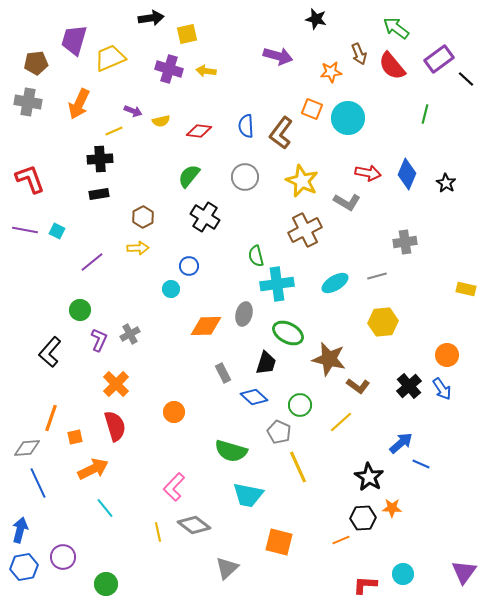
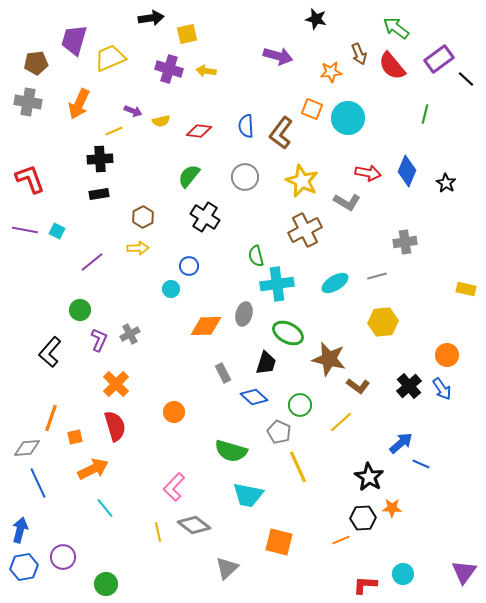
blue diamond at (407, 174): moved 3 px up
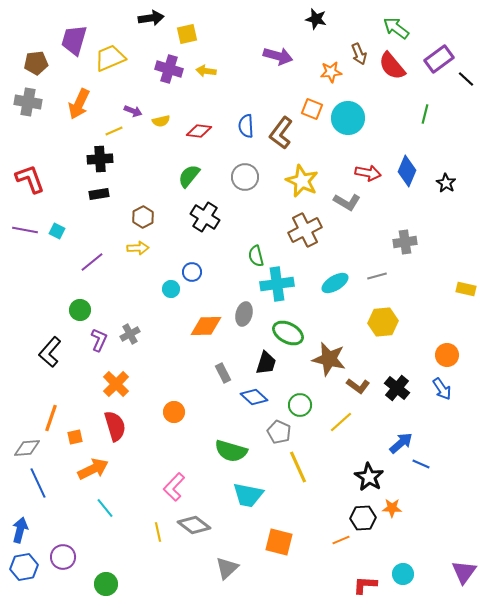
blue circle at (189, 266): moved 3 px right, 6 px down
black cross at (409, 386): moved 12 px left, 2 px down; rotated 10 degrees counterclockwise
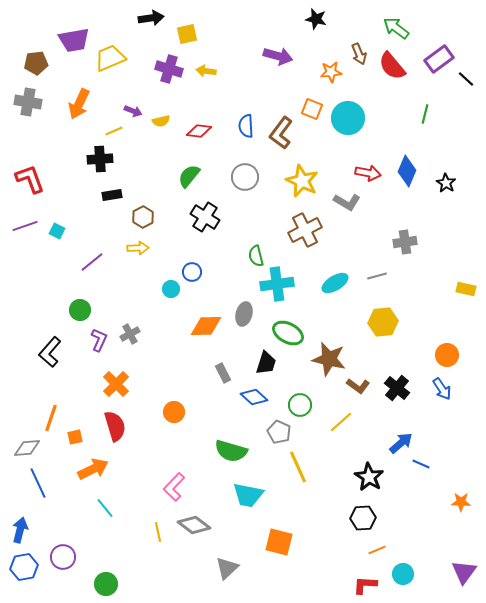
purple trapezoid at (74, 40): rotated 116 degrees counterclockwise
black rectangle at (99, 194): moved 13 px right, 1 px down
purple line at (25, 230): moved 4 px up; rotated 30 degrees counterclockwise
orange star at (392, 508): moved 69 px right, 6 px up
orange line at (341, 540): moved 36 px right, 10 px down
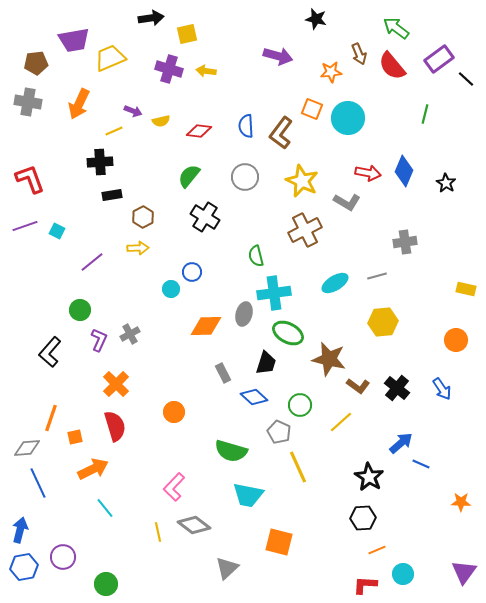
black cross at (100, 159): moved 3 px down
blue diamond at (407, 171): moved 3 px left
cyan cross at (277, 284): moved 3 px left, 9 px down
orange circle at (447, 355): moved 9 px right, 15 px up
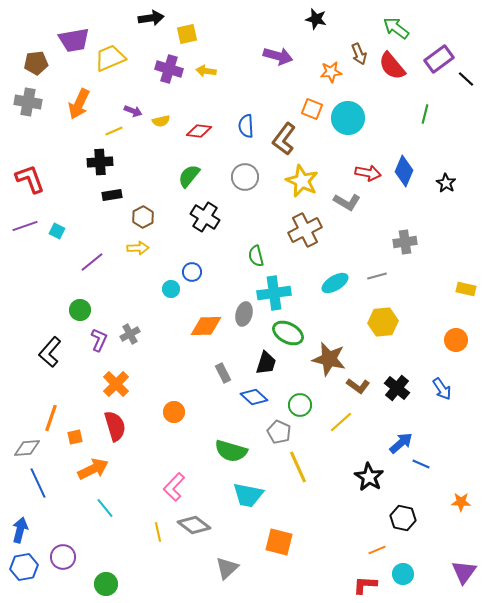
brown L-shape at (281, 133): moved 3 px right, 6 px down
black hexagon at (363, 518): moved 40 px right; rotated 15 degrees clockwise
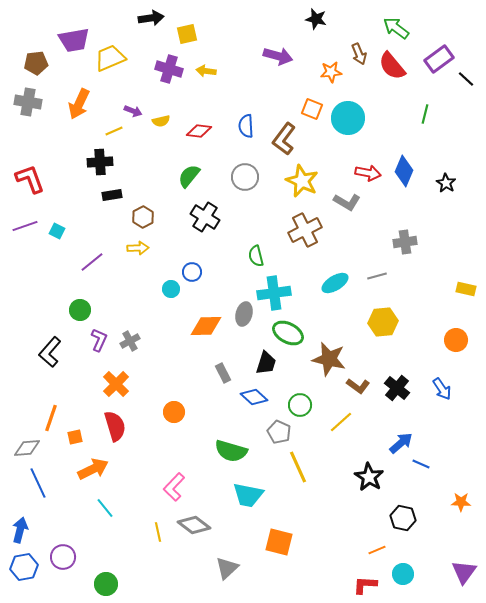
gray cross at (130, 334): moved 7 px down
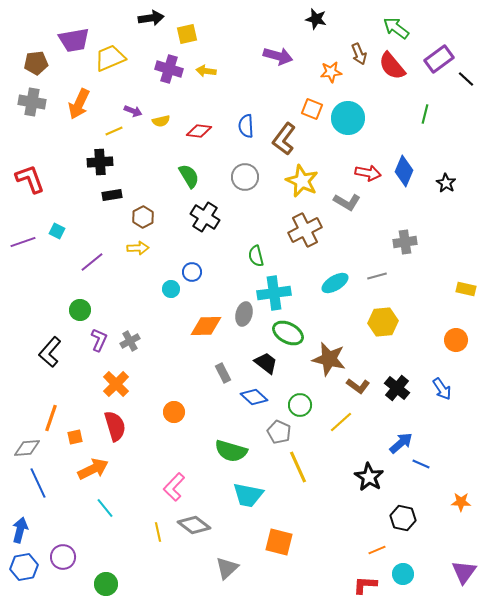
gray cross at (28, 102): moved 4 px right
green semicircle at (189, 176): rotated 110 degrees clockwise
purple line at (25, 226): moved 2 px left, 16 px down
black trapezoid at (266, 363): rotated 70 degrees counterclockwise
